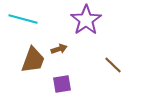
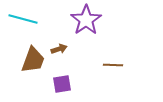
brown line: rotated 42 degrees counterclockwise
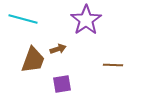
brown arrow: moved 1 px left
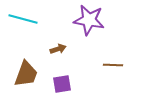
purple star: moved 3 px right; rotated 28 degrees counterclockwise
brown trapezoid: moved 7 px left, 14 px down
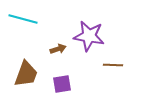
purple star: moved 16 px down
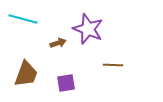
purple star: moved 1 px left, 7 px up; rotated 12 degrees clockwise
brown arrow: moved 6 px up
purple square: moved 4 px right, 1 px up
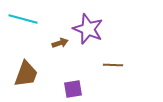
brown arrow: moved 2 px right
purple square: moved 7 px right, 6 px down
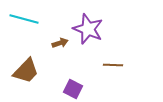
cyan line: moved 1 px right
brown trapezoid: moved 3 px up; rotated 24 degrees clockwise
purple square: rotated 36 degrees clockwise
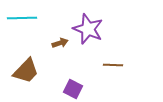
cyan line: moved 2 px left, 1 px up; rotated 16 degrees counterclockwise
